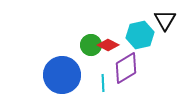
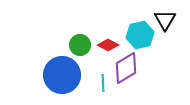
green circle: moved 11 px left
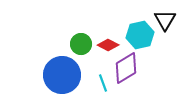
green circle: moved 1 px right, 1 px up
cyan line: rotated 18 degrees counterclockwise
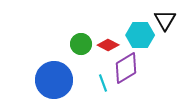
cyan hexagon: rotated 12 degrees clockwise
blue circle: moved 8 px left, 5 px down
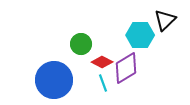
black triangle: rotated 15 degrees clockwise
red diamond: moved 6 px left, 17 px down
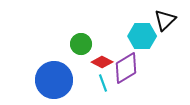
cyan hexagon: moved 2 px right, 1 px down
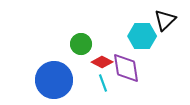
purple diamond: rotated 68 degrees counterclockwise
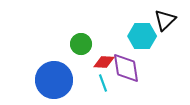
red diamond: moved 2 px right; rotated 25 degrees counterclockwise
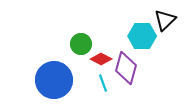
red diamond: moved 3 px left, 3 px up; rotated 25 degrees clockwise
purple diamond: rotated 24 degrees clockwise
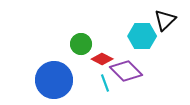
red diamond: moved 1 px right
purple diamond: moved 3 px down; rotated 60 degrees counterclockwise
cyan line: moved 2 px right
